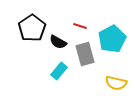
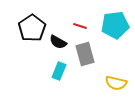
cyan pentagon: moved 3 px right, 14 px up; rotated 20 degrees clockwise
cyan rectangle: rotated 18 degrees counterclockwise
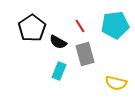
red line: rotated 40 degrees clockwise
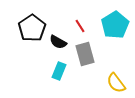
cyan pentagon: rotated 24 degrees counterclockwise
yellow semicircle: rotated 40 degrees clockwise
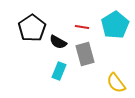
red line: moved 2 px right, 1 px down; rotated 48 degrees counterclockwise
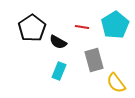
gray rectangle: moved 9 px right, 6 px down
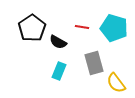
cyan pentagon: moved 1 px left, 3 px down; rotated 24 degrees counterclockwise
gray rectangle: moved 3 px down
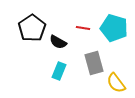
red line: moved 1 px right, 1 px down
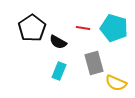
yellow semicircle: rotated 30 degrees counterclockwise
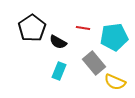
cyan pentagon: moved 9 px down; rotated 24 degrees counterclockwise
gray rectangle: rotated 25 degrees counterclockwise
yellow semicircle: moved 1 px left, 1 px up
